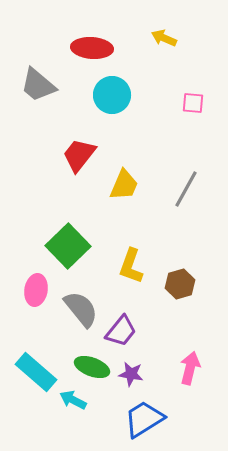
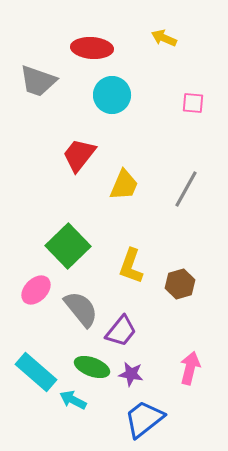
gray trapezoid: moved 4 px up; rotated 21 degrees counterclockwise
pink ellipse: rotated 36 degrees clockwise
blue trapezoid: rotated 6 degrees counterclockwise
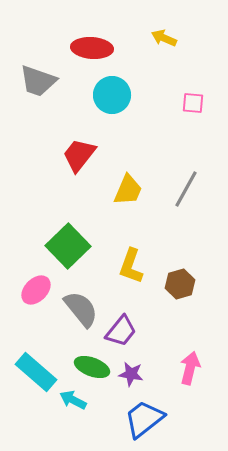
yellow trapezoid: moved 4 px right, 5 px down
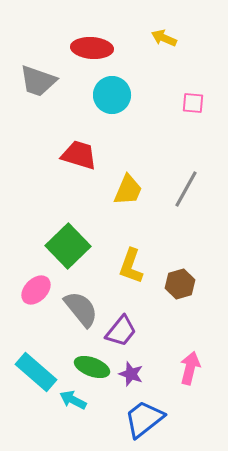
red trapezoid: rotated 69 degrees clockwise
purple star: rotated 10 degrees clockwise
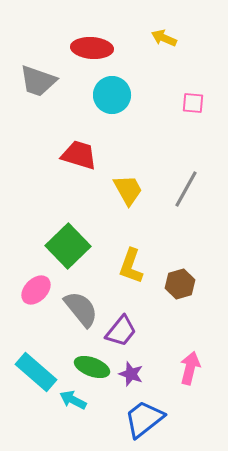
yellow trapezoid: rotated 52 degrees counterclockwise
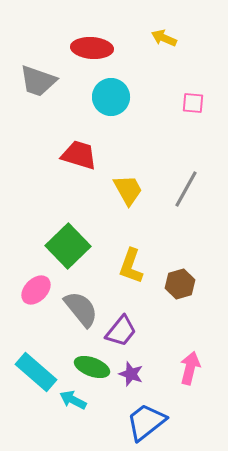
cyan circle: moved 1 px left, 2 px down
blue trapezoid: moved 2 px right, 3 px down
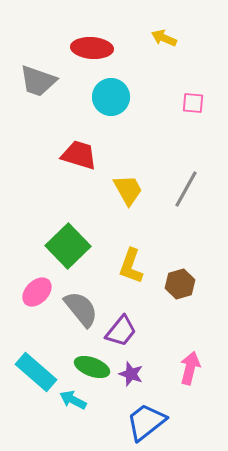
pink ellipse: moved 1 px right, 2 px down
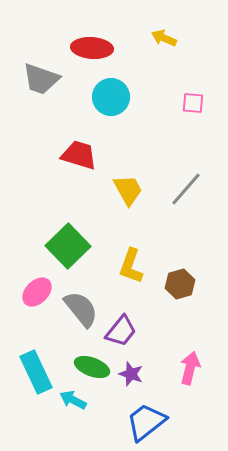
gray trapezoid: moved 3 px right, 2 px up
gray line: rotated 12 degrees clockwise
cyan rectangle: rotated 24 degrees clockwise
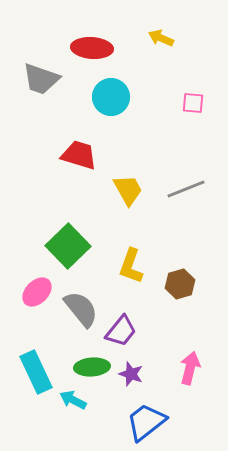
yellow arrow: moved 3 px left
gray line: rotated 27 degrees clockwise
green ellipse: rotated 24 degrees counterclockwise
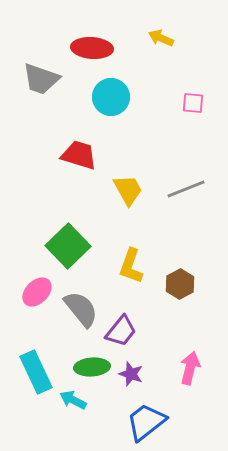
brown hexagon: rotated 12 degrees counterclockwise
